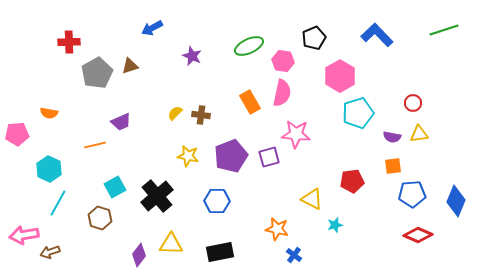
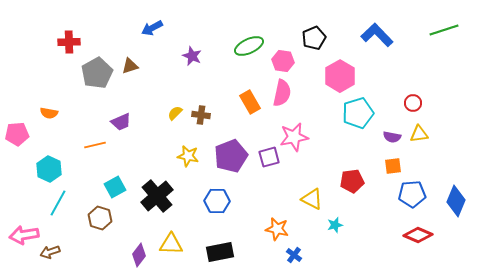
pink star at (296, 134): moved 2 px left, 3 px down; rotated 16 degrees counterclockwise
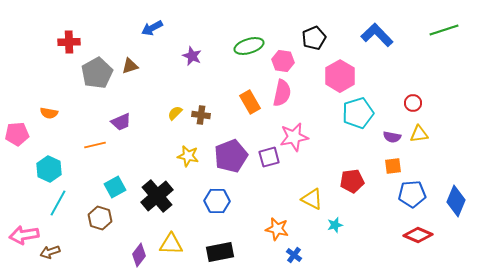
green ellipse at (249, 46): rotated 8 degrees clockwise
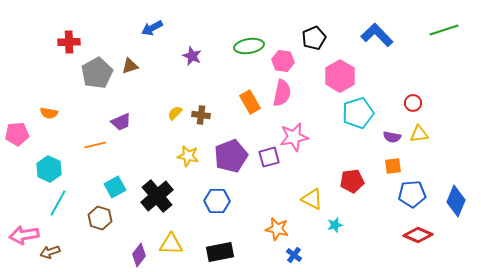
green ellipse at (249, 46): rotated 8 degrees clockwise
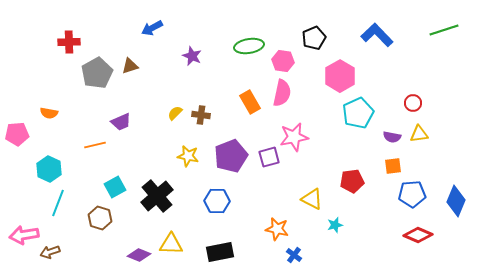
cyan pentagon at (358, 113): rotated 8 degrees counterclockwise
cyan line at (58, 203): rotated 8 degrees counterclockwise
purple diamond at (139, 255): rotated 75 degrees clockwise
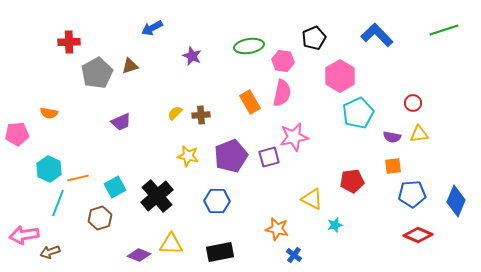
brown cross at (201, 115): rotated 12 degrees counterclockwise
orange line at (95, 145): moved 17 px left, 33 px down
brown hexagon at (100, 218): rotated 25 degrees clockwise
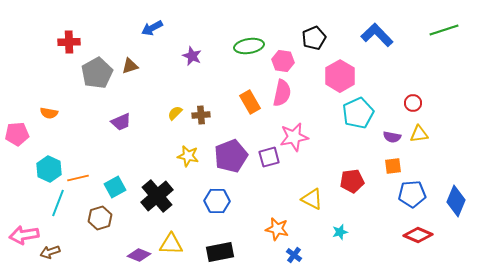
cyan star at (335, 225): moved 5 px right, 7 px down
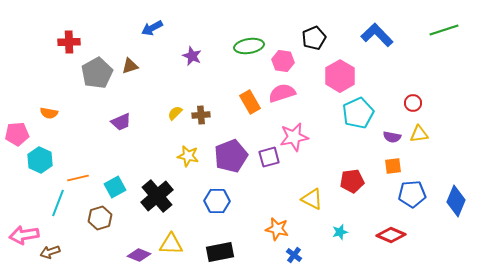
pink semicircle at (282, 93): rotated 120 degrees counterclockwise
cyan hexagon at (49, 169): moved 9 px left, 9 px up
red diamond at (418, 235): moved 27 px left
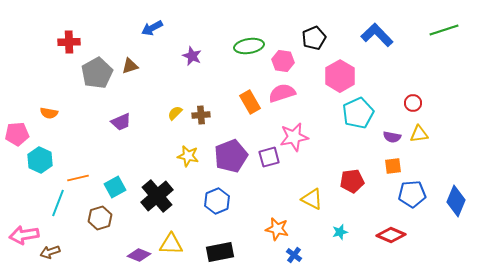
blue hexagon at (217, 201): rotated 25 degrees counterclockwise
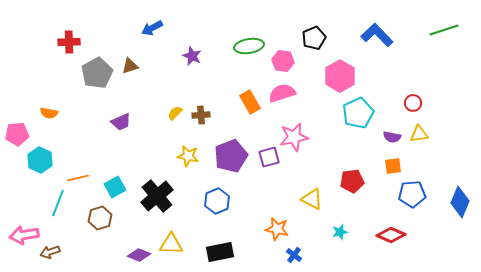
blue diamond at (456, 201): moved 4 px right, 1 px down
